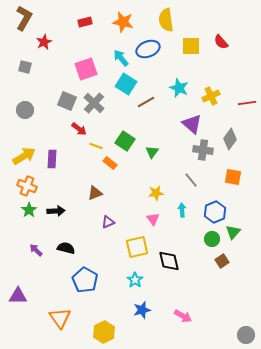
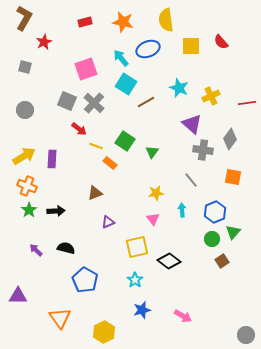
black diamond at (169, 261): rotated 40 degrees counterclockwise
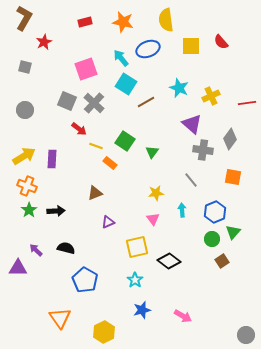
purple triangle at (18, 296): moved 28 px up
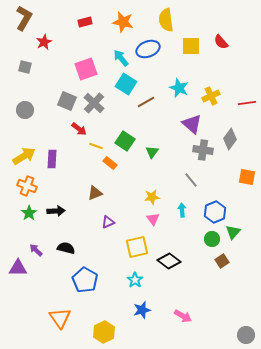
orange square at (233, 177): moved 14 px right
yellow star at (156, 193): moved 4 px left, 4 px down
green star at (29, 210): moved 3 px down
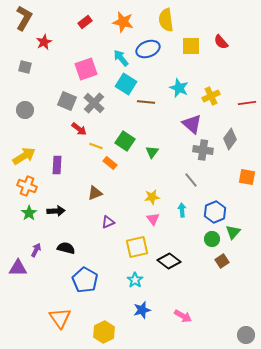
red rectangle at (85, 22): rotated 24 degrees counterclockwise
brown line at (146, 102): rotated 36 degrees clockwise
purple rectangle at (52, 159): moved 5 px right, 6 px down
purple arrow at (36, 250): rotated 72 degrees clockwise
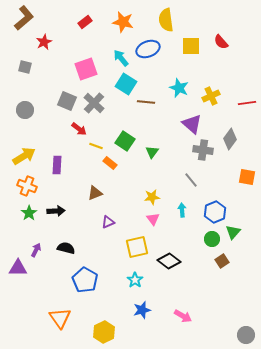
brown L-shape at (24, 18): rotated 20 degrees clockwise
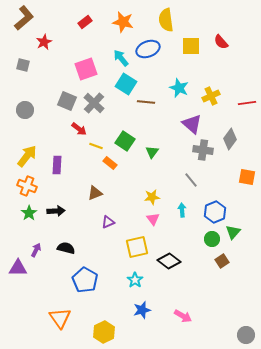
gray square at (25, 67): moved 2 px left, 2 px up
yellow arrow at (24, 156): moved 3 px right; rotated 20 degrees counterclockwise
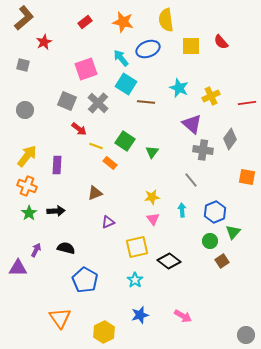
gray cross at (94, 103): moved 4 px right
green circle at (212, 239): moved 2 px left, 2 px down
blue star at (142, 310): moved 2 px left, 5 px down
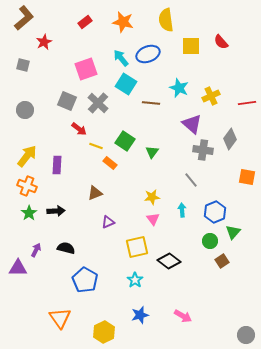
blue ellipse at (148, 49): moved 5 px down
brown line at (146, 102): moved 5 px right, 1 px down
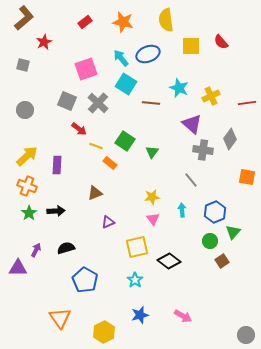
yellow arrow at (27, 156): rotated 10 degrees clockwise
black semicircle at (66, 248): rotated 30 degrees counterclockwise
